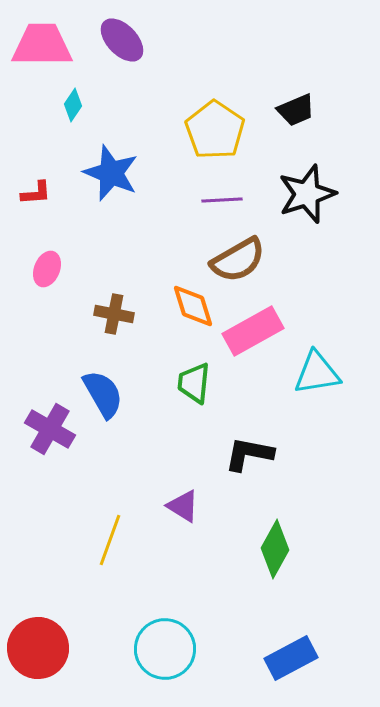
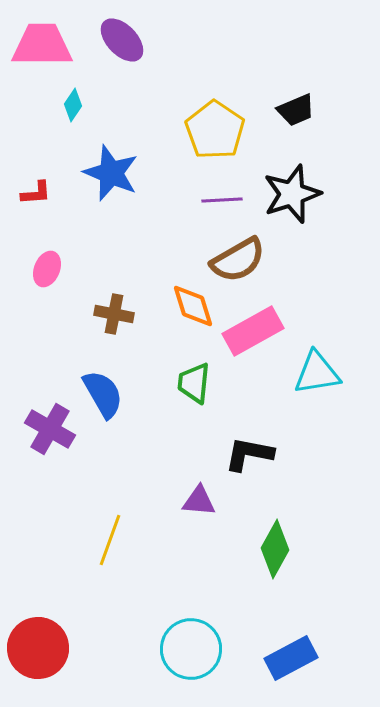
black star: moved 15 px left
purple triangle: moved 16 px right, 5 px up; rotated 27 degrees counterclockwise
cyan circle: moved 26 px right
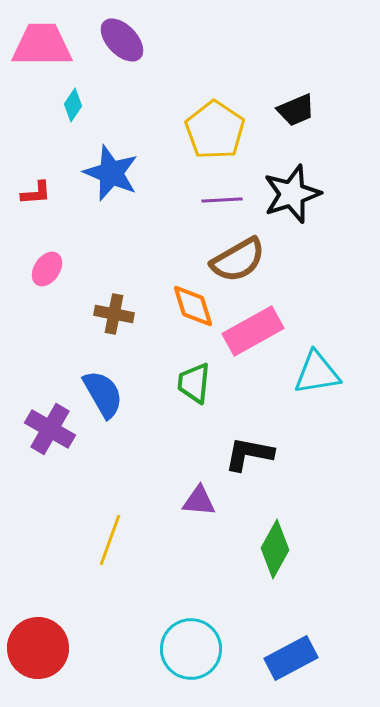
pink ellipse: rotated 12 degrees clockwise
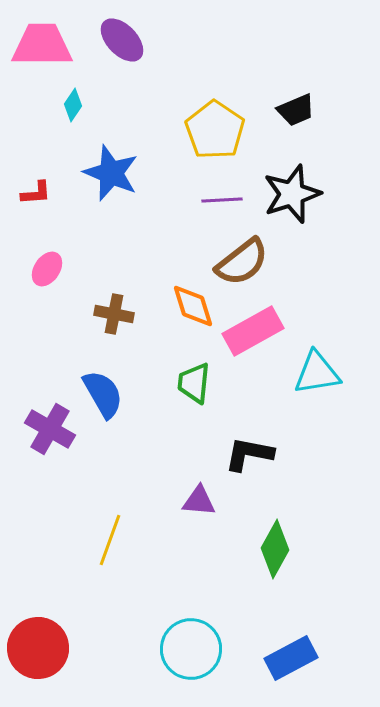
brown semicircle: moved 4 px right, 2 px down; rotated 8 degrees counterclockwise
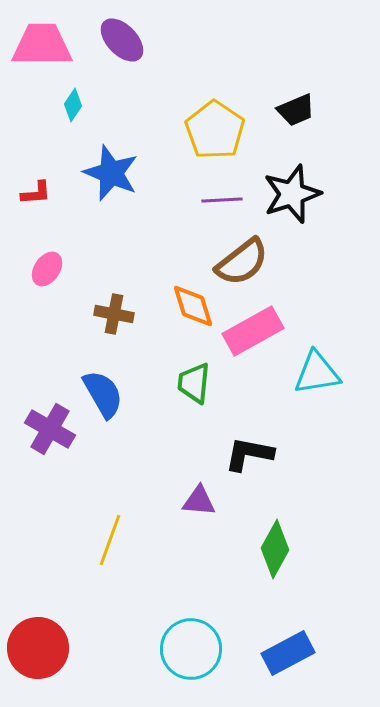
blue rectangle: moved 3 px left, 5 px up
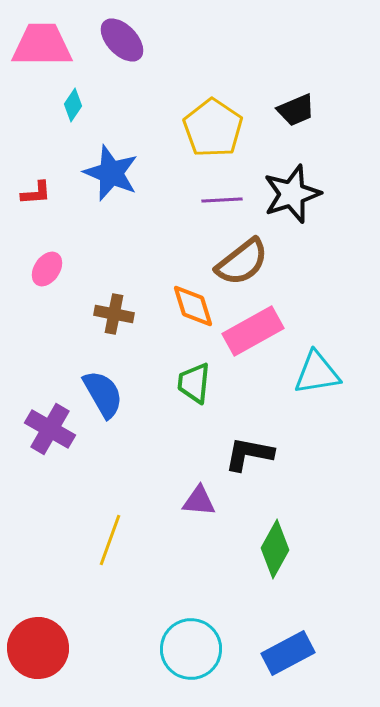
yellow pentagon: moved 2 px left, 2 px up
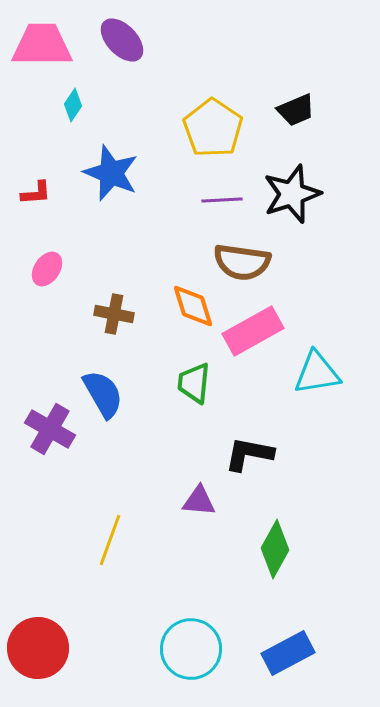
brown semicircle: rotated 46 degrees clockwise
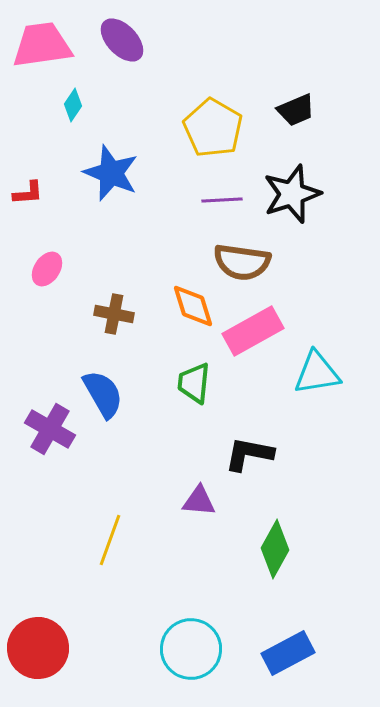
pink trapezoid: rotated 8 degrees counterclockwise
yellow pentagon: rotated 4 degrees counterclockwise
red L-shape: moved 8 px left
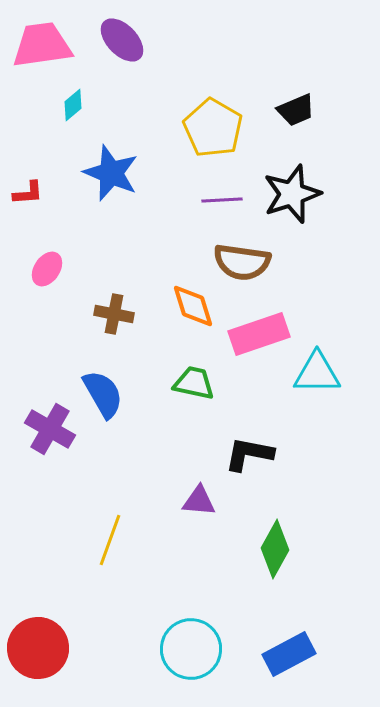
cyan diamond: rotated 16 degrees clockwise
pink rectangle: moved 6 px right, 3 px down; rotated 10 degrees clockwise
cyan triangle: rotated 9 degrees clockwise
green trapezoid: rotated 96 degrees clockwise
blue rectangle: moved 1 px right, 1 px down
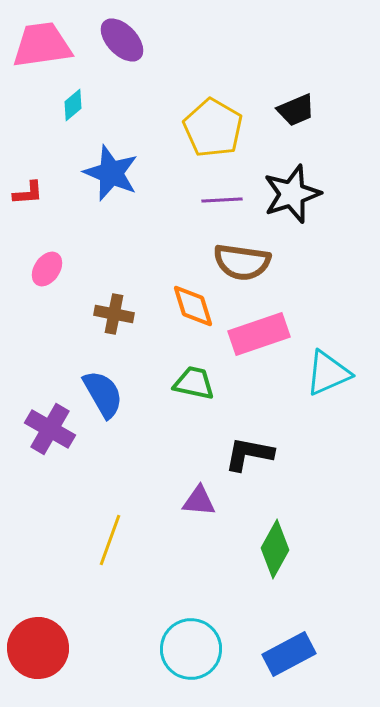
cyan triangle: moved 11 px right; rotated 24 degrees counterclockwise
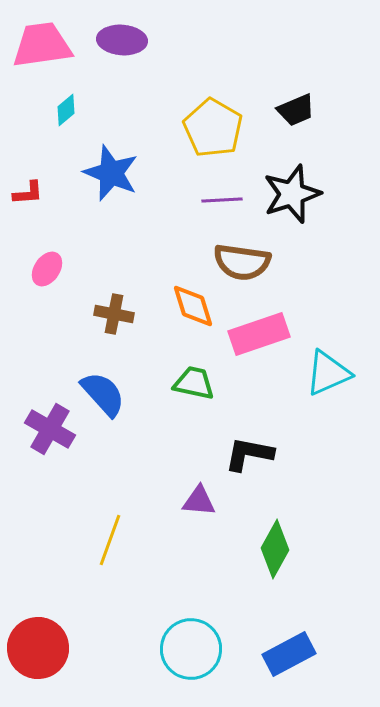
purple ellipse: rotated 42 degrees counterclockwise
cyan diamond: moved 7 px left, 5 px down
blue semicircle: rotated 12 degrees counterclockwise
